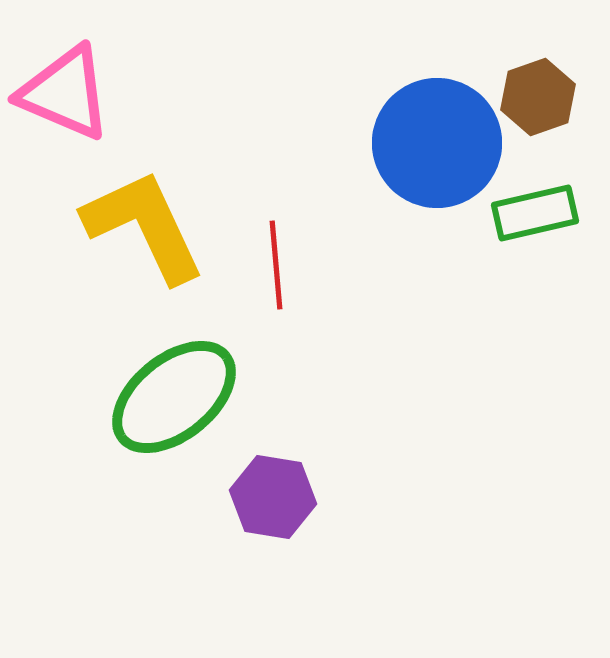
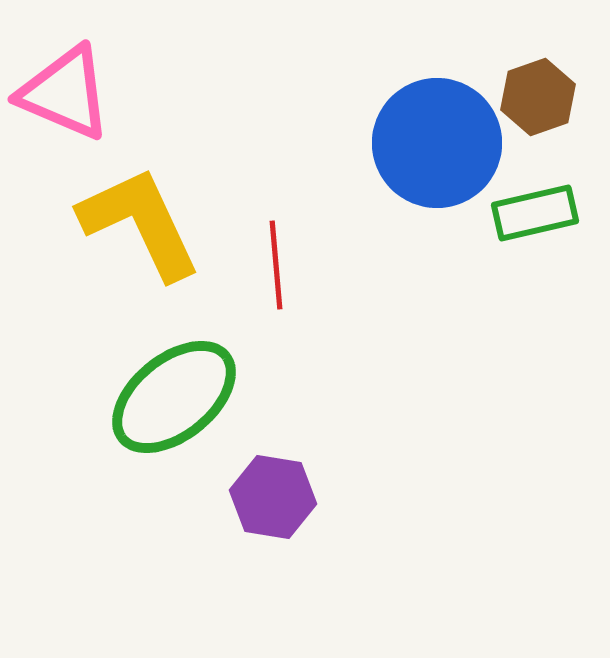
yellow L-shape: moved 4 px left, 3 px up
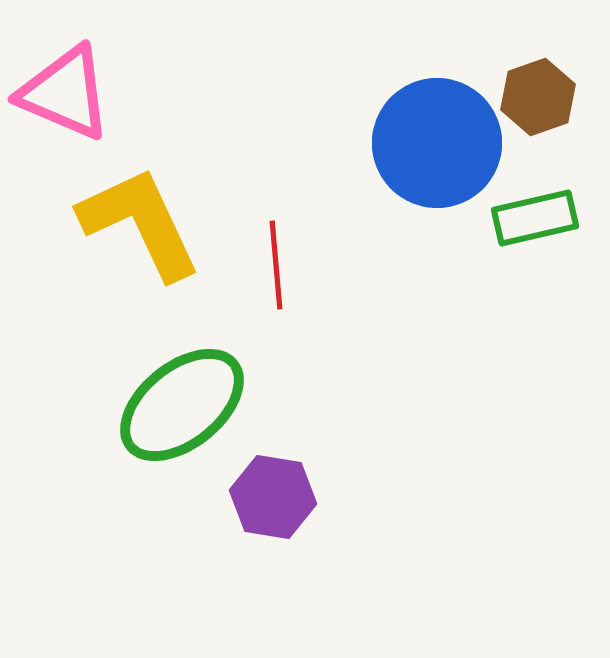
green rectangle: moved 5 px down
green ellipse: moved 8 px right, 8 px down
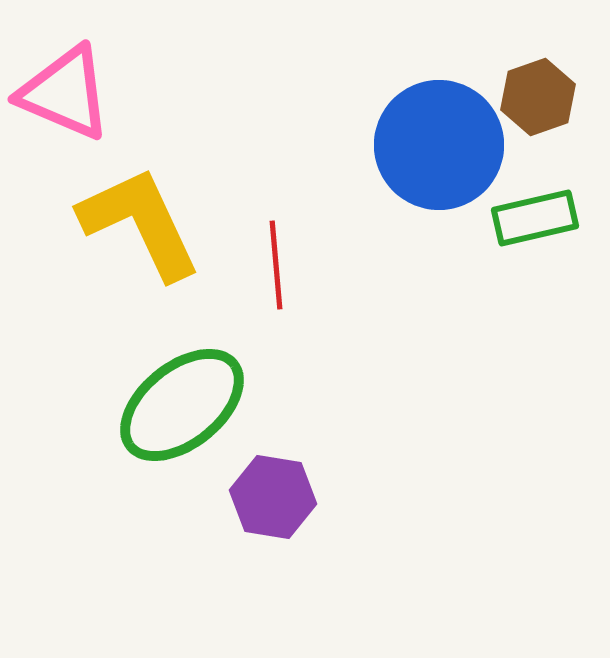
blue circle: moved 2 px right, 2 px down
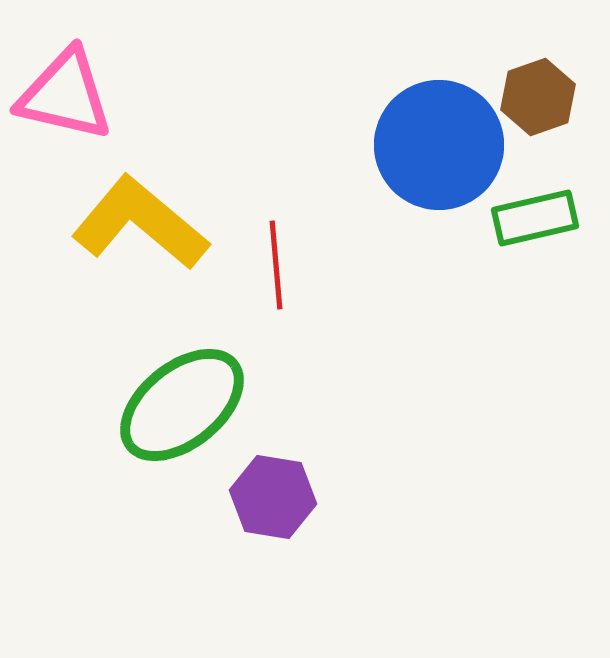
pink triangle: moved 2 px down; rotated 10 degrees counterclockwise
yellow L-shape: rotated 25 degrees counterclockwise
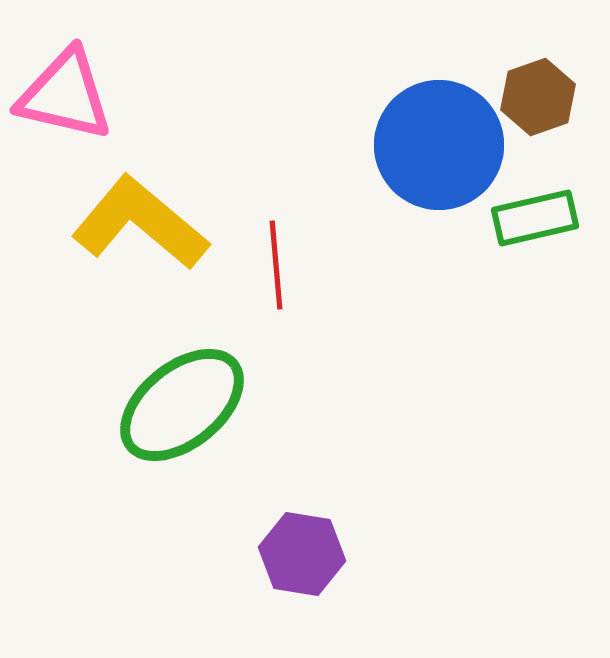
purple hexagon: moved 29 px right, 57 px down
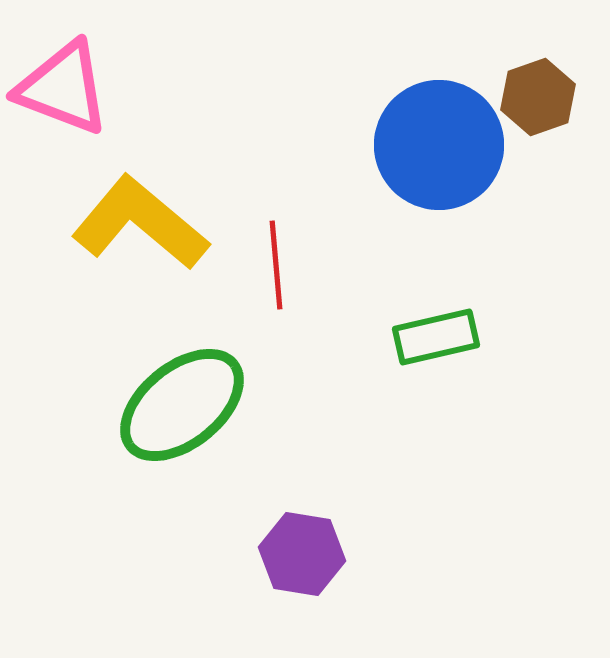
pink triangle: moved 2 px left, 7 px up; rotated 8 degrees clockwise
green rectangle: moved 99 px left, 119 px down
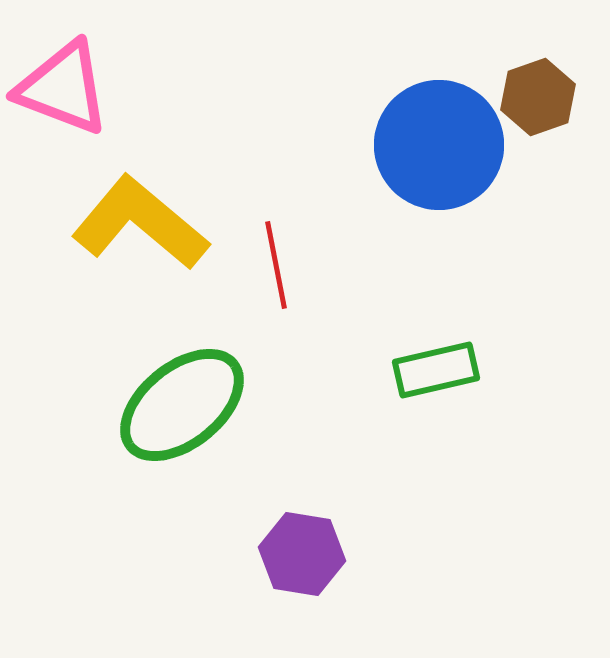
red line: rotated 6 degrees counterclockwise
green rectangle: moved 33 px down
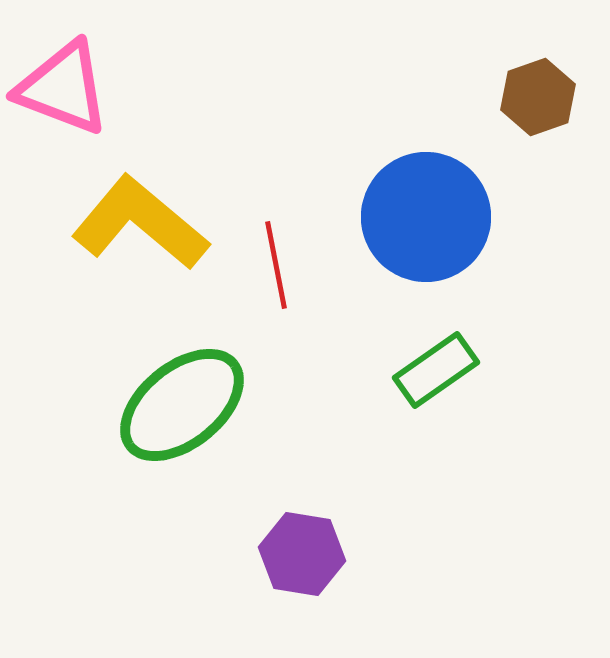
blue circle: moved 13 px left, 72 px down
green rectangle: rotated 22 degrees counterclockwise
